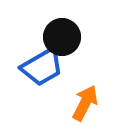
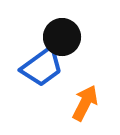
blue trapezoid: rotated 6 degrees counterclockwise
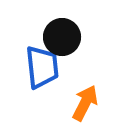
blue trapezoid: rotated 60 degrees counterclockwise
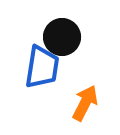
blue trapezoid: rotated 15 degrees clockwise
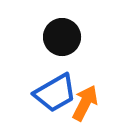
blue trapezoid: moved 13 px right, 26 px down; rotated 51 degrees clockwise
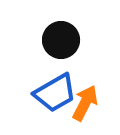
black circle: moved 1 px left, 3 px down
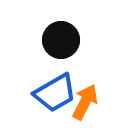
orange arrow: moved 1 px up
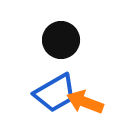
orange arrow: rotated 96 degrees counterclockwise
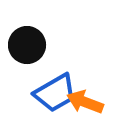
black circle: moved 34 px left, 5 px down
